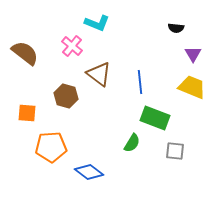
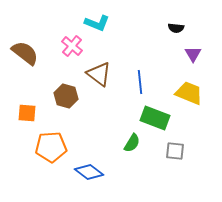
yellow trapezoid: moved 3 px left, 6 px down
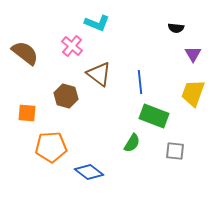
yellow trapezoid: moved 4 px right; rotated 92 degrees counterclockwise
green rectangle: moved 1 px left, 2 px up
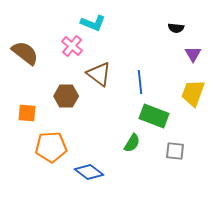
cyan L-shape: moved 4 px left
brown hexagon: rotated 15 degrees counterclockwise
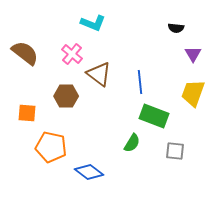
pink cross: moved 8 px down
orange pentagon: rotated 16 degrees clockwise
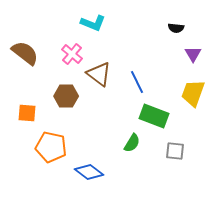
blue line: moved 3 px left; rotated 20 degrees counterclockwise
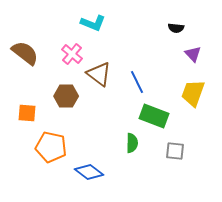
purple triangle: rotated 12 degrees counterclockwise
green semicircle: rotated 30 degrees counterclockwise
